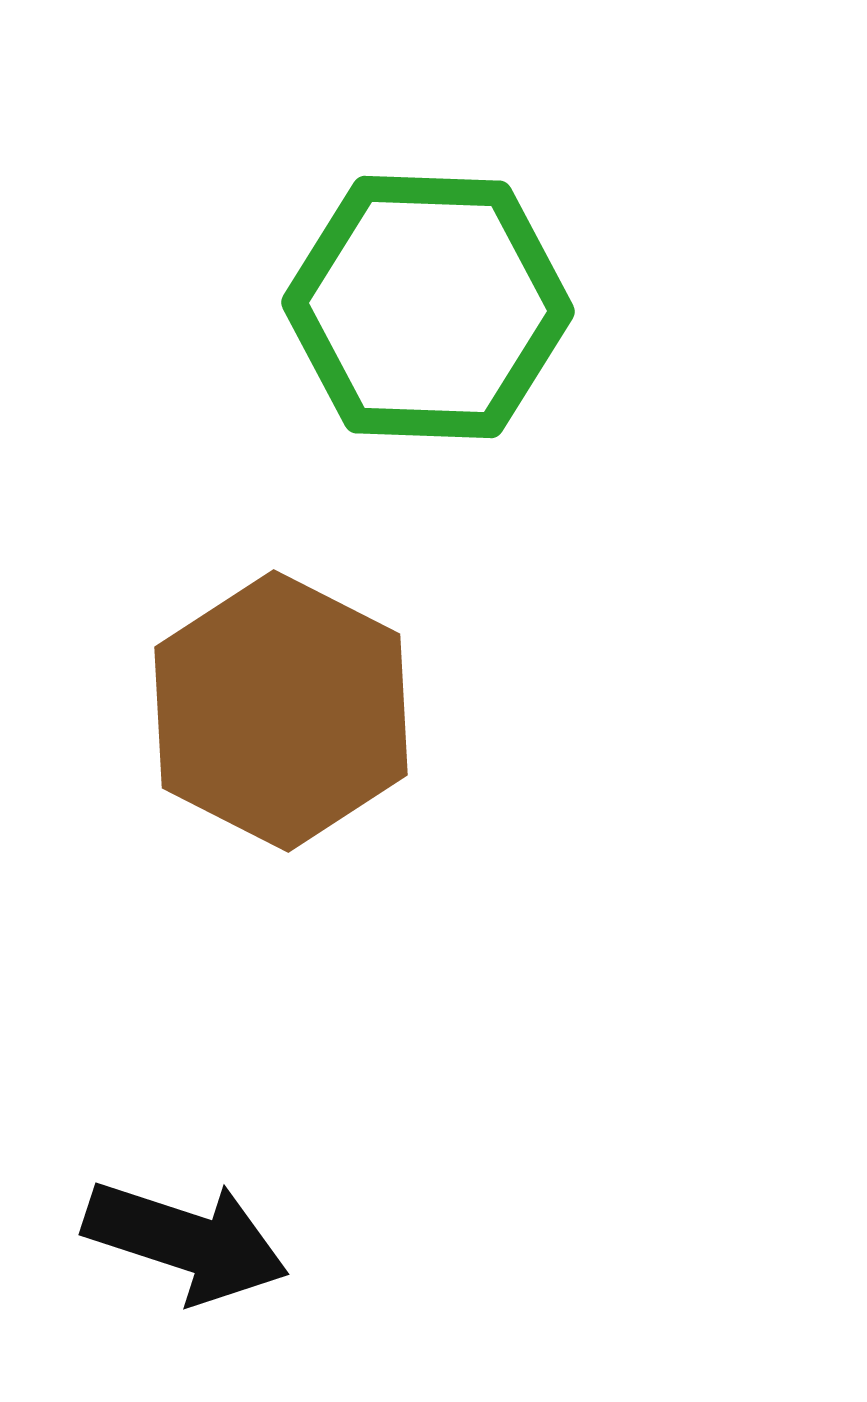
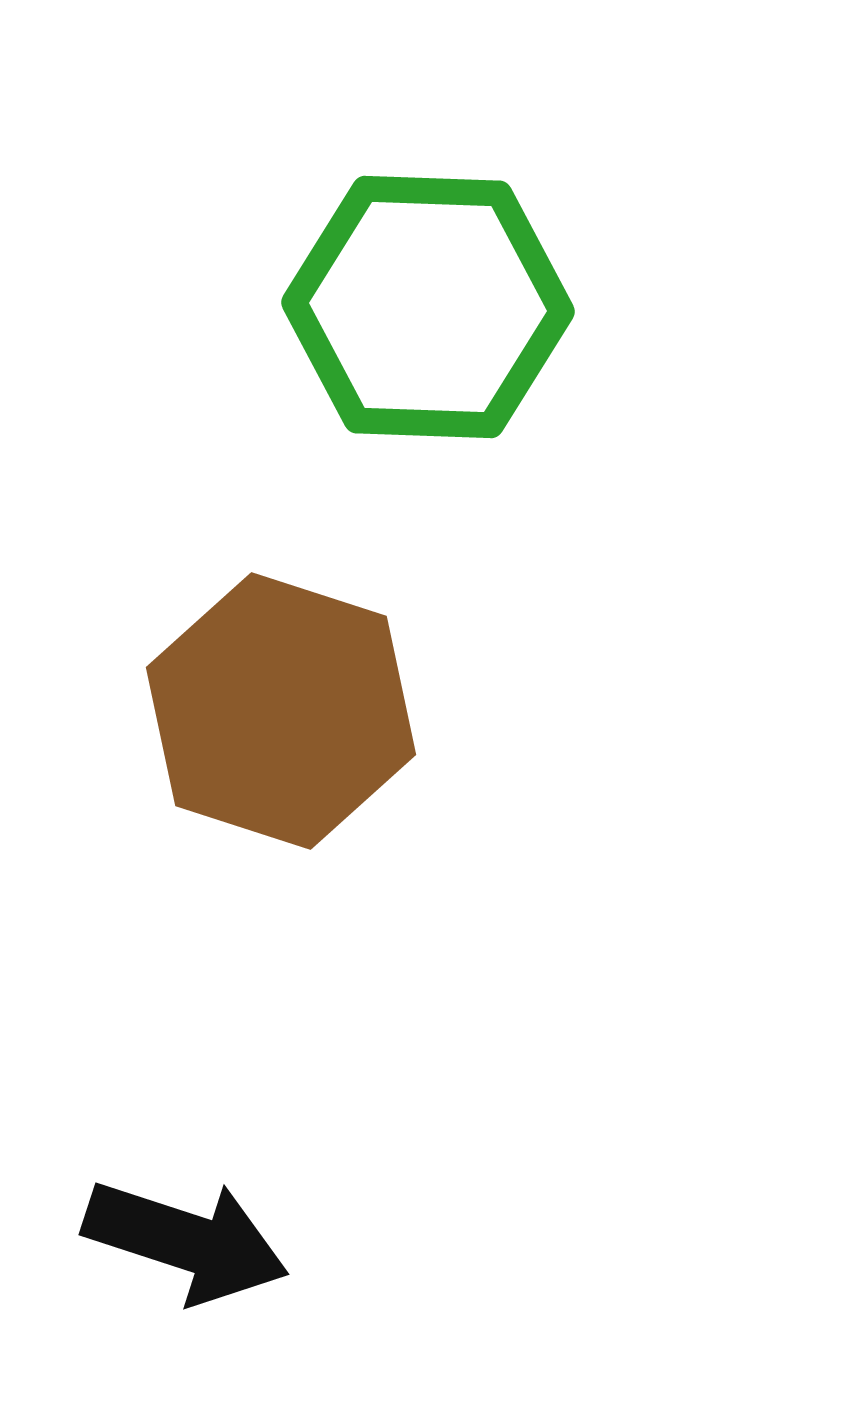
brown hexagon: rotated 9 degrees counterclockwise
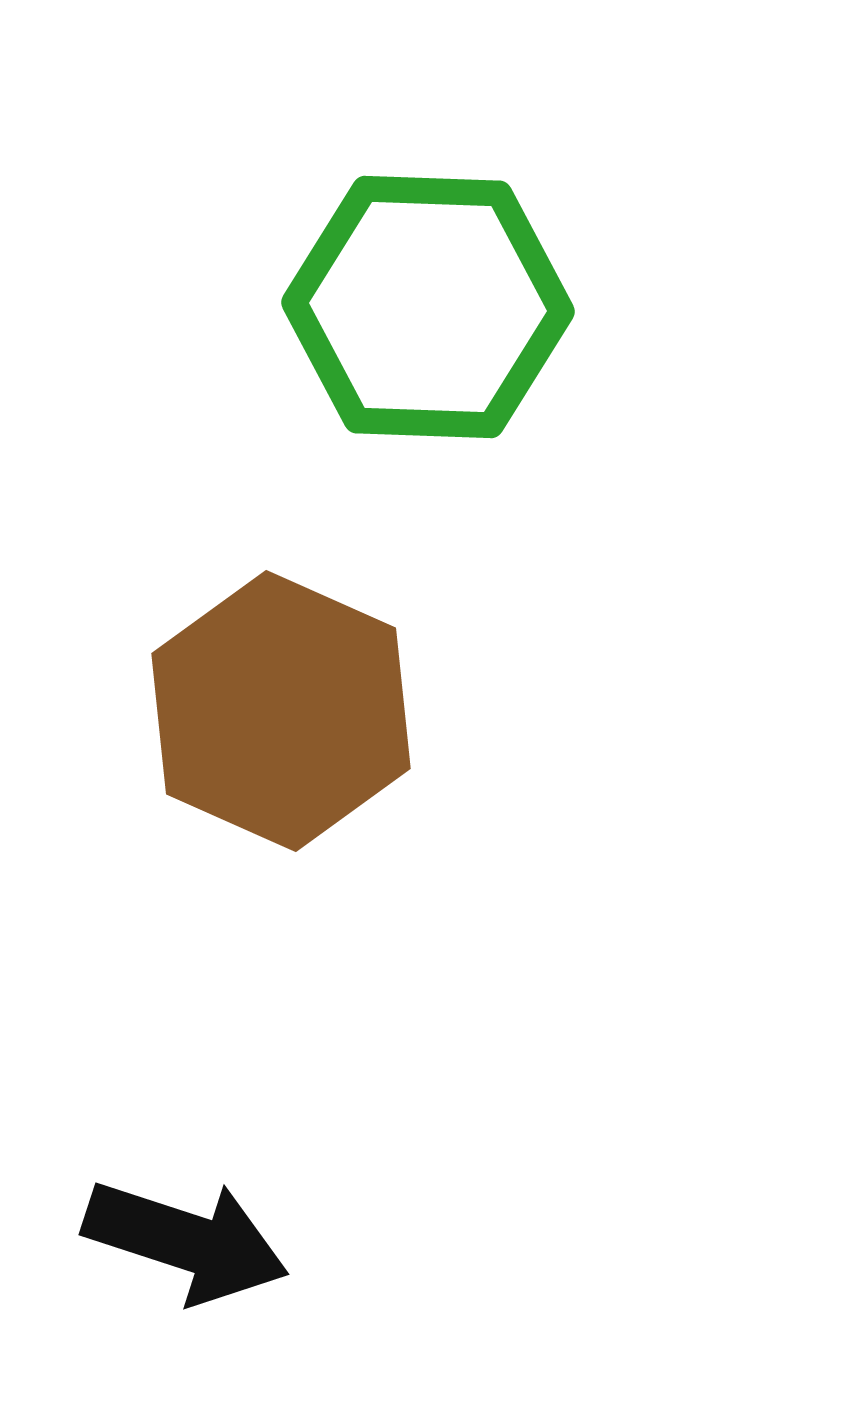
brown hexagon: rotated 6 degrees clockwise
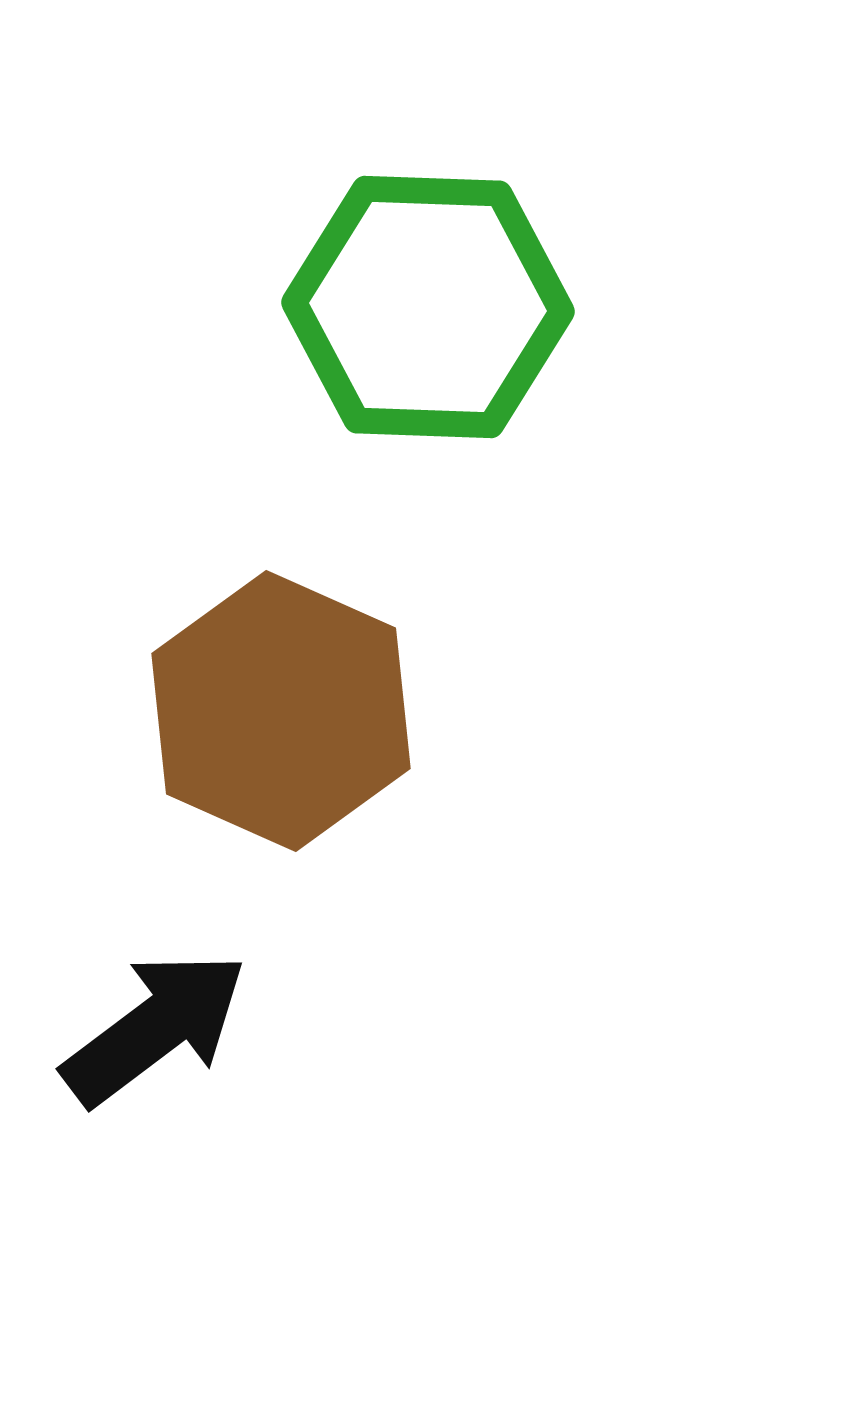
black arrow: moved 31 px left, 213 px up; rotated 55 degrees counterclockwise
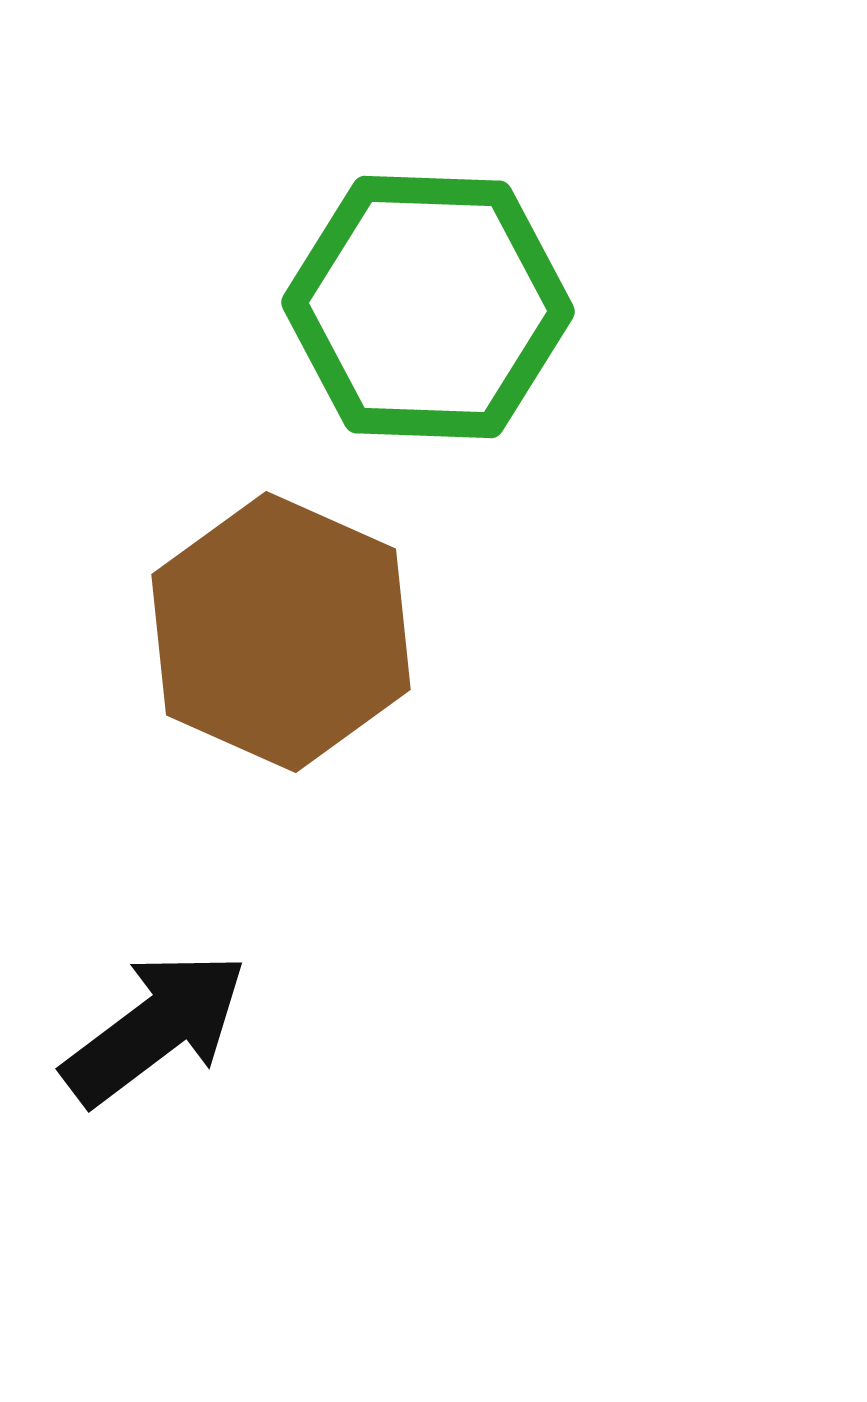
brown hexagon: moved 79 px up
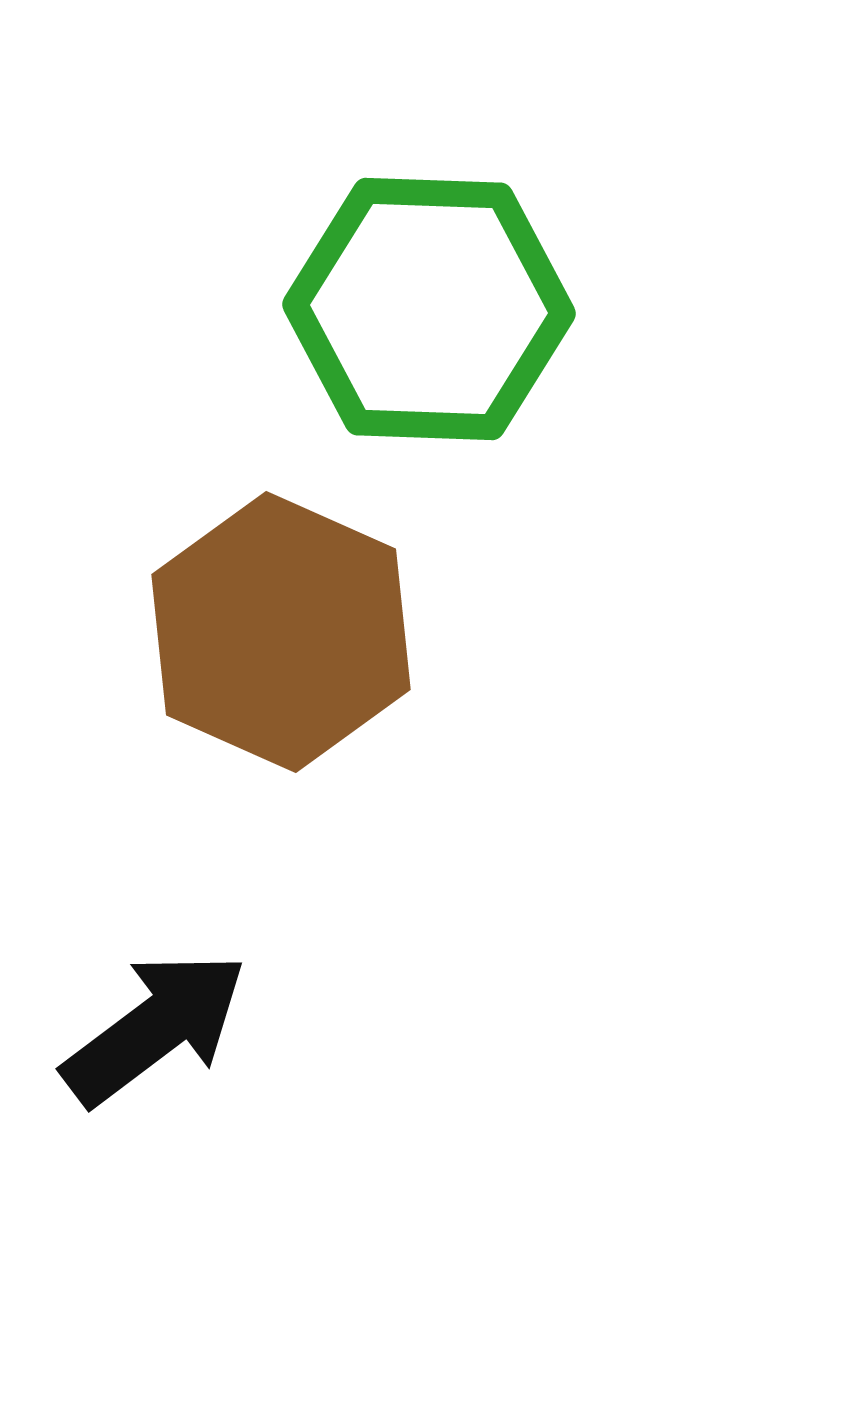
green hexagon: moved 1 px right, 2 px down
